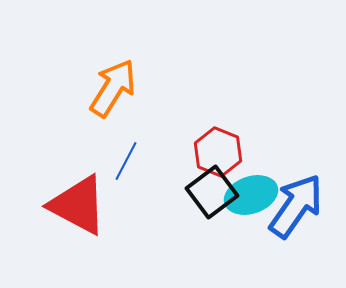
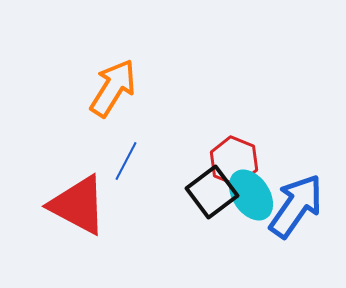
red hexagon: moved 16 px right, 9 px down
cyan ellipse: rotated 75 degrees clockwise
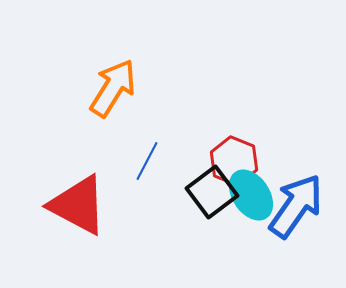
blue line: moved 21 px right
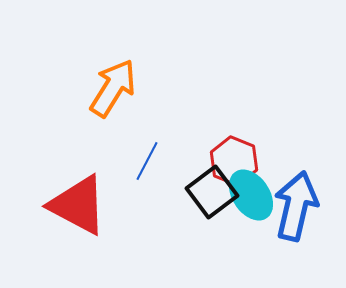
blue arrow: rotated 22 degrees counterclockwise
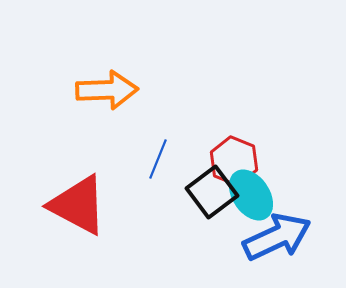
orange arrow: moved 6 px left, 2 px down; rotated 56 degrees clockwise
blue line: moved 11 px right, 2 px up; rotated 6 degrees counterclockwise
blue arrow: moved 19 px left, 31 px down; rotated 52 degrees clockwise
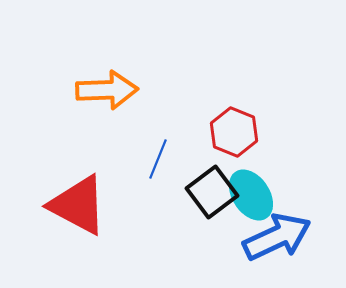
red hexagon: moved 29 px up
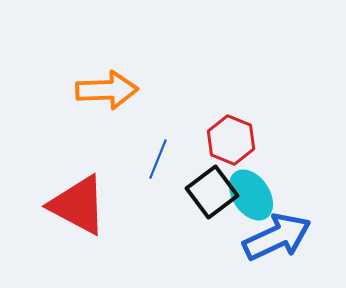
red hexagon: moved 3 px left, 8 px down
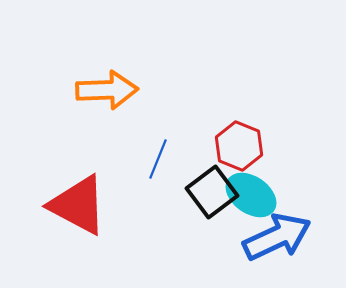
red hexagon: moved 8 px right, 6 px down
cyan ellipse: rotated 21 degrees counterclockwise
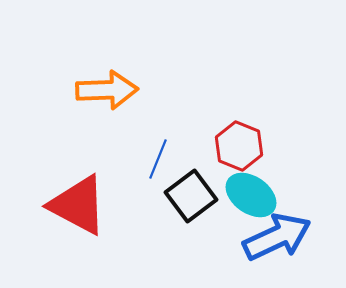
black square: moved 21 px left, 4 px down
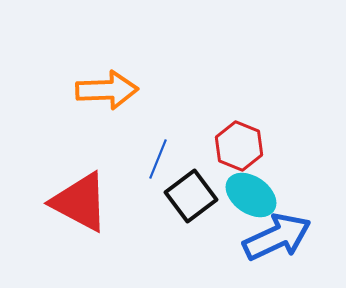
red triangle: moved 2 px right, 3 px up
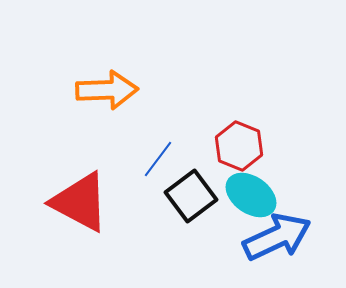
blue line: rotated 15 degrees clockwise
